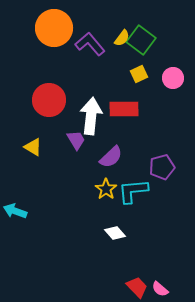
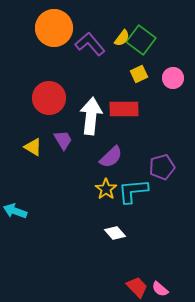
red circle: moved 2 px up
purple trapezoid: moved 13 px left
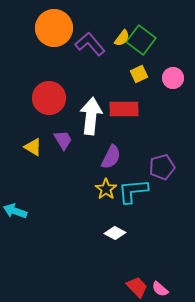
purple semicircle: rotated 20 degrees counterclockwise
white diamond: rotated 20 degrees counterclockwise
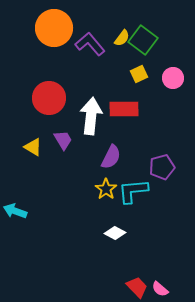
green square: moved 2 px right
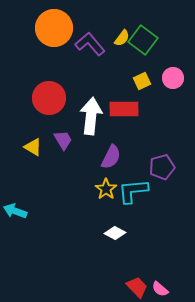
yellow square: moved 3 px right, 7 px down
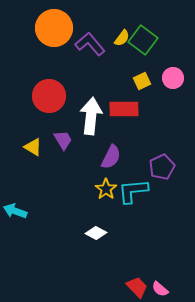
red circle: moved 2 px up
purple pentagon: rotated 10 degrees counterclockwise
white diamond: moved 19 px left
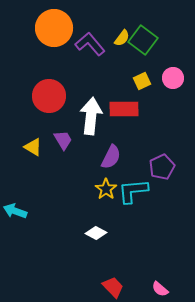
red trapezoid: moved 24 px left
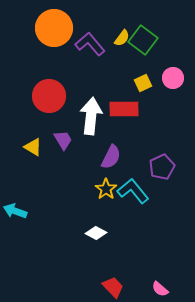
yellow square: moved 1 px right, 2 px down
cyan L-shape: rotated 56 degrees clockwise
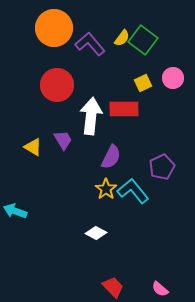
red circle: moved 8 px right, 11 px up
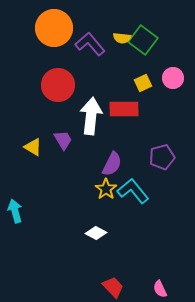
yellow semicircle: rotated 60 degrees clockwise
red circle: moved 1 px right
purple semicircle: moved 1 px right, 7 px down
purple pentagon: moved 10 px up; rotated 10 degrees clockwise
cyan arrow: rotated 55 degrees clockwise
pink semicircle: rotated 24 degrees clockwise
